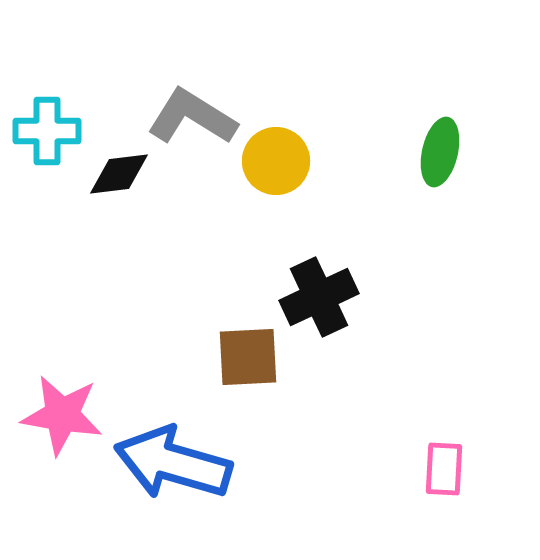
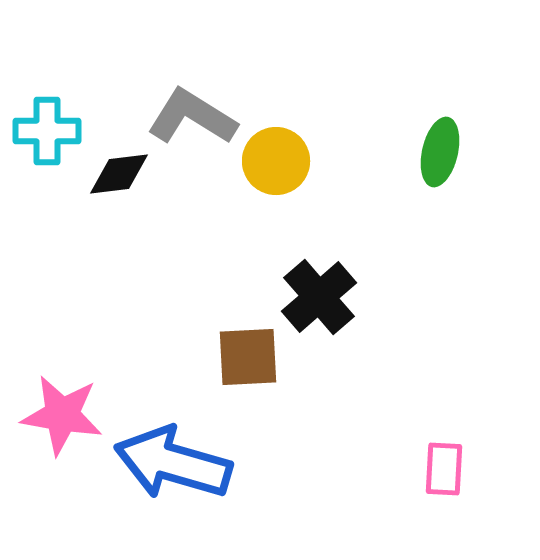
black cross: rotated 16 degrees counterclockwise
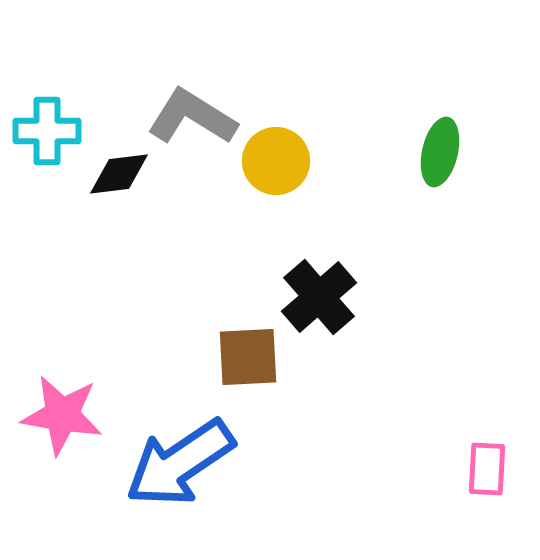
blue arrow: moved 7 px right; rotated 50 degrees counterclockwise
pink rectangle: moved 43 px right
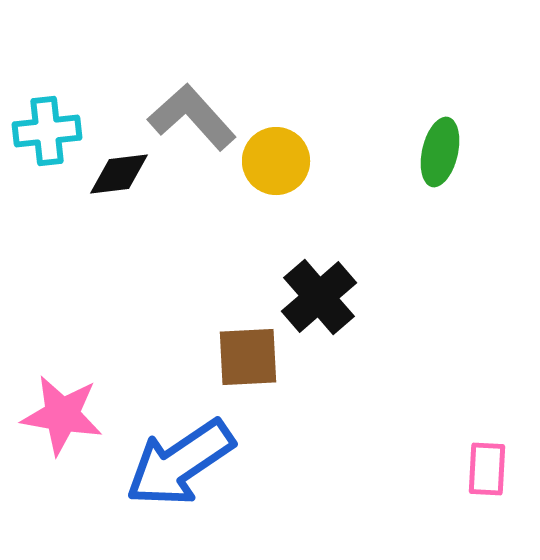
gray L-shape: rotated 16 degrees clockwise
cyan cross: rotated 6 degrees counterclockwise
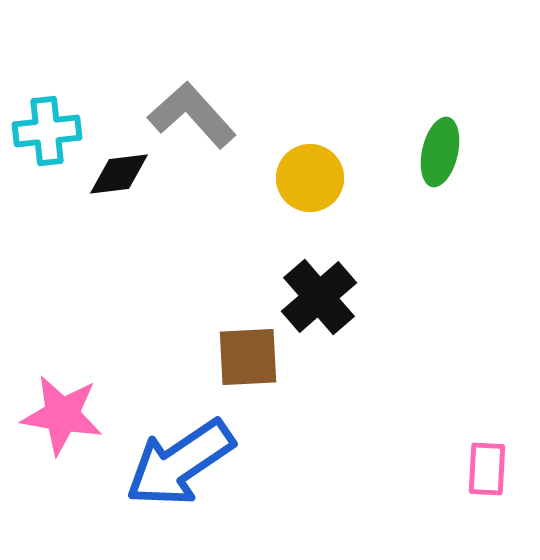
gray L-shape: moved 2 px up
yellow circle: moved 34 px right, 17 px down
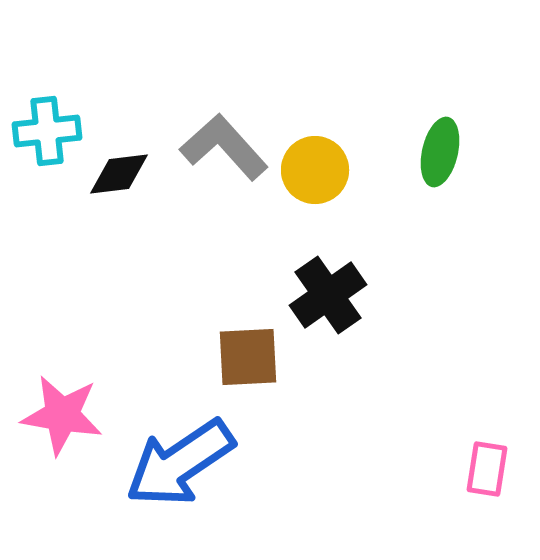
gray L-shape: moved 32 px right, 32 px down
yellow circle: moved 5 px right, 8 px up
black cross: moved 9 px right, 2 px up; rotated 6 degrees clockwise
pink rectangle: rotated 6 degrees clockwise
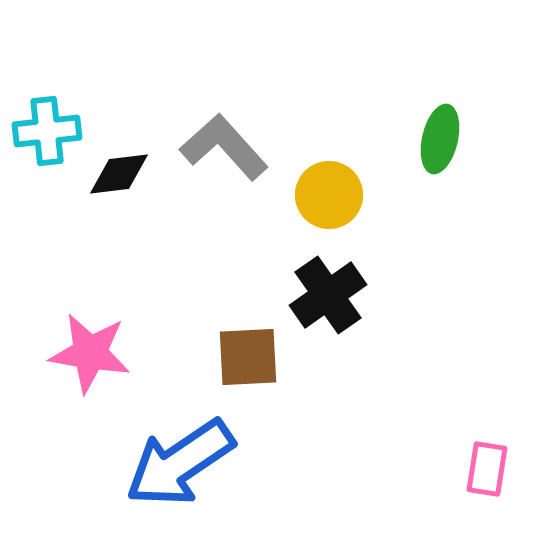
green ellipse: moved 13 px up
yellow circle: moved 14 px right, 25 px down
pink star: moved 28 px right, 62 px up
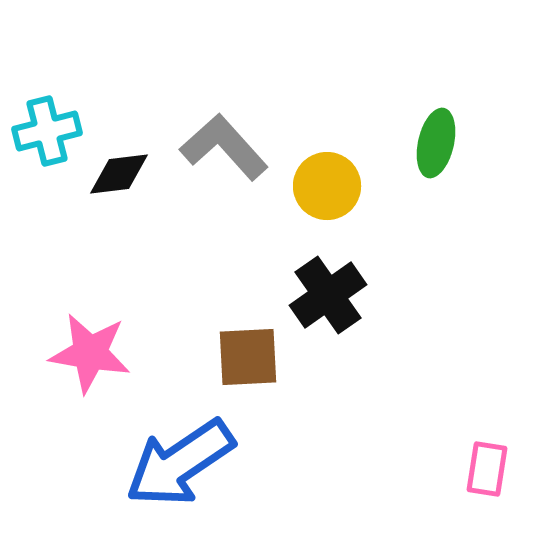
cyan cross: rotated 8 degrees counterclockwise
green ellipse: moved 4 px left, 4 px down
yellow circle: moved 2 px left, 9 px up
